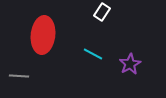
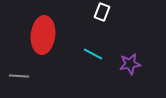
white rectangle: rotated 12 degrees counterclockwise
purple star: rotated 20 degrees clockwise
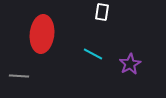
white rectangle: rotated 12 degrees counterclockwise
red ellipse: moved 1 px left, 1 px up
purple star: rotated 20 degrees counterclockwise
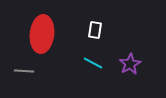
white rectangle: moved 7 px left, 18 px down
cyan line: moved 9 px down
gray line: moved 5 px right, 5 px up
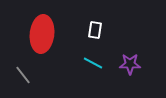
purple star: rotated 30 degrees clockwise
gray line: moved 1 px left, 4 px down; rotated 48 degrees clockwise
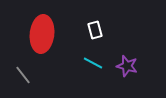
white rectangle: rotated 24 degrees counterclockwise
purple star: moved 3 px left, 2 px down; rotated 15 degrees clockwise
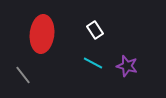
white rectangle: rotated 18 degrees counterclockwise
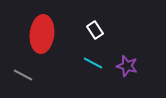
gray line: rotated 24 degrees counterclockwise
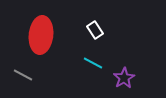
red ellipse: moved 1 px left, 1 px down
purple star: moved 3 px left, 12 px down; rotated 25 degrees clockwise
